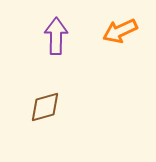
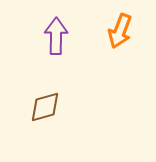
orange arrow: rotated 44 degrees counterclockwise
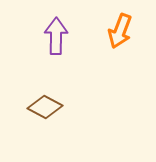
brown diamond: rotated 44 degrees clockwise
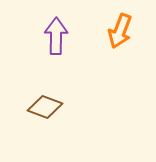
brown diamond: rotated 8 degrees counterclockwise
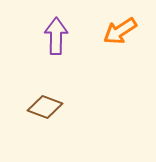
orange arrow: rotated 36 degrees clockwise
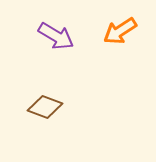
purple arrow: rotated 120 degrees clockwise
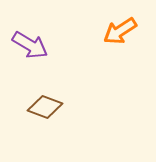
purple arrow: moved 26 px left, 9 px down
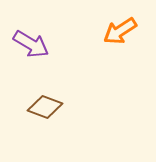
purple arrow: moved 1 px right, 1 px up
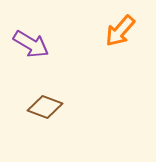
orange arrow: rotated 16 degrees counterclockwise
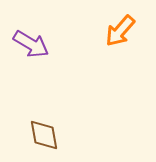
brown diamond: moved 1 px left, 28 px down; rotated 60 degrees clockwise
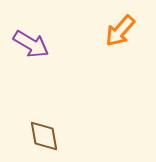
brown diamond: moved 1 px down
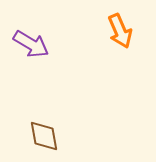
orange arrow: rotated 64 degrees counterclockwise
